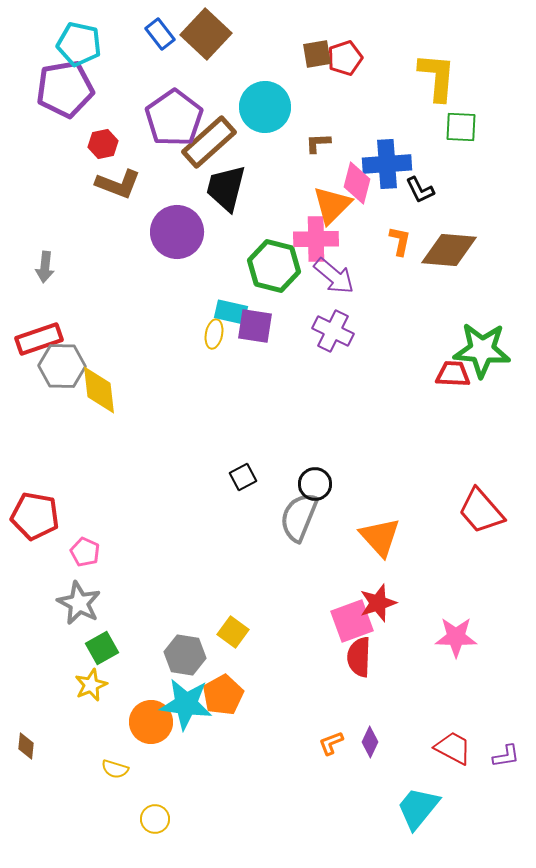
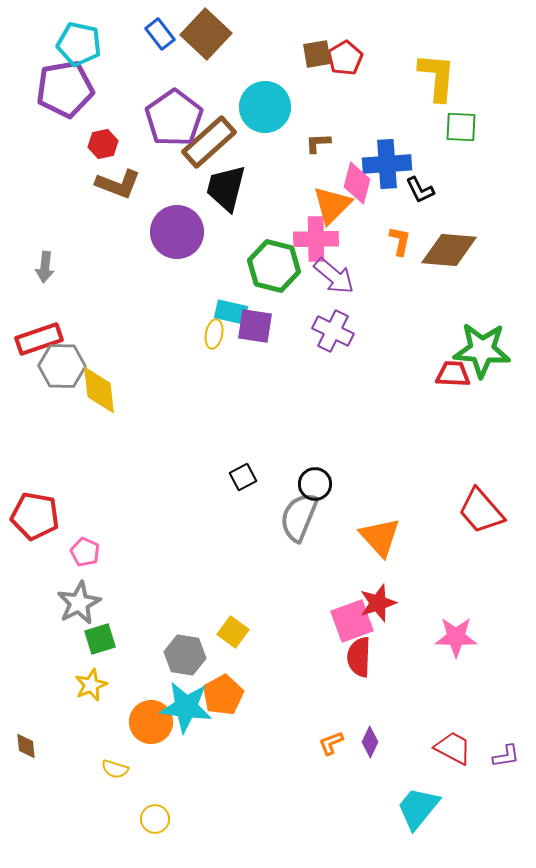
red pentagon at (345, 58): rotated 12 degrees counterclockwise
gray star at (79, 603): rotated 18 degrees clockwise
green square at (102, 648): moved 2 px left, 9 px up; rotated 12 degrees clockwise
cyan star at (186, 704): moved 3 px down
brown diamond at (26, 746): rotated 12 degrees counterclockwise
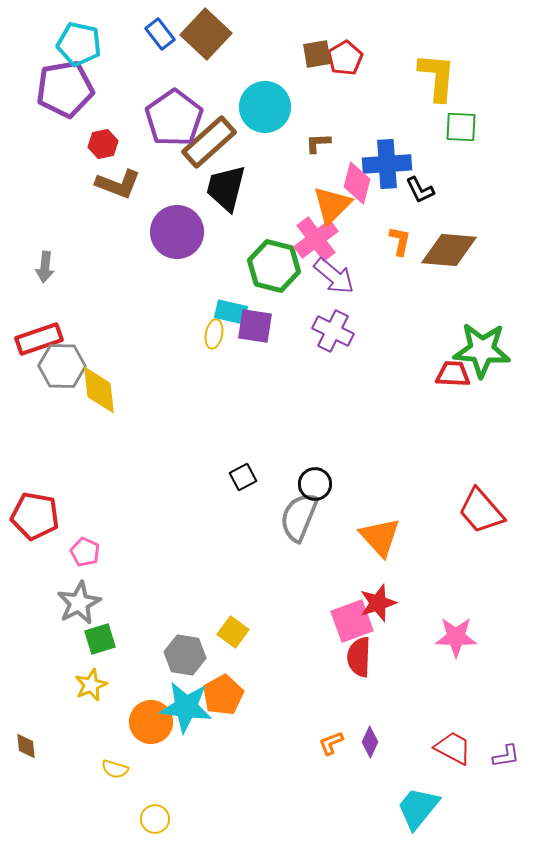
pink cross at (316, 239): rotated 36 degrees counterclockwise
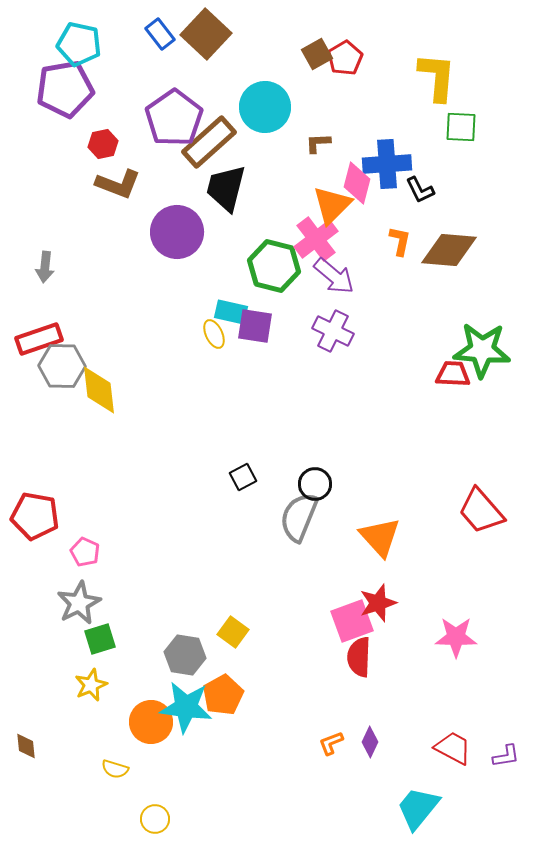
brown square at (317, 54): rotated 20 degrees counterclockwise
yellow ellipse at (214, 334): rotated 36 degrees counterclockwise
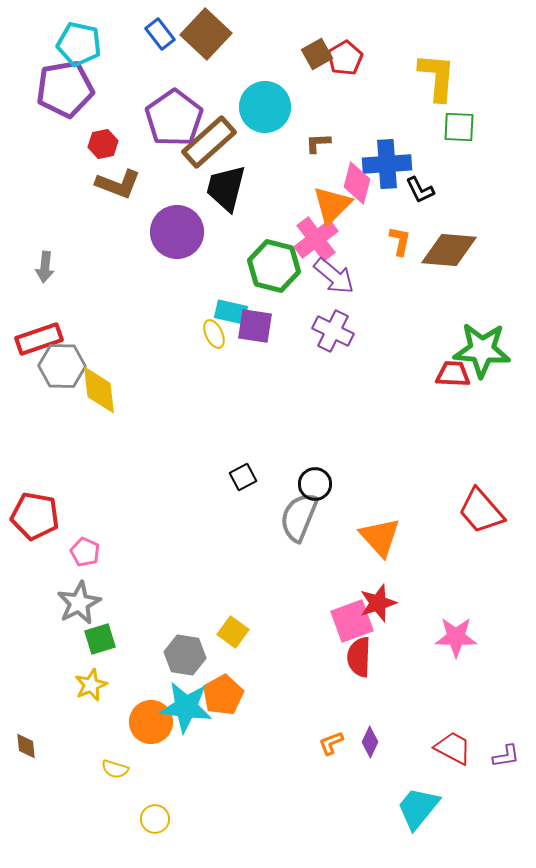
green square at (461, 127): moved 2 px left
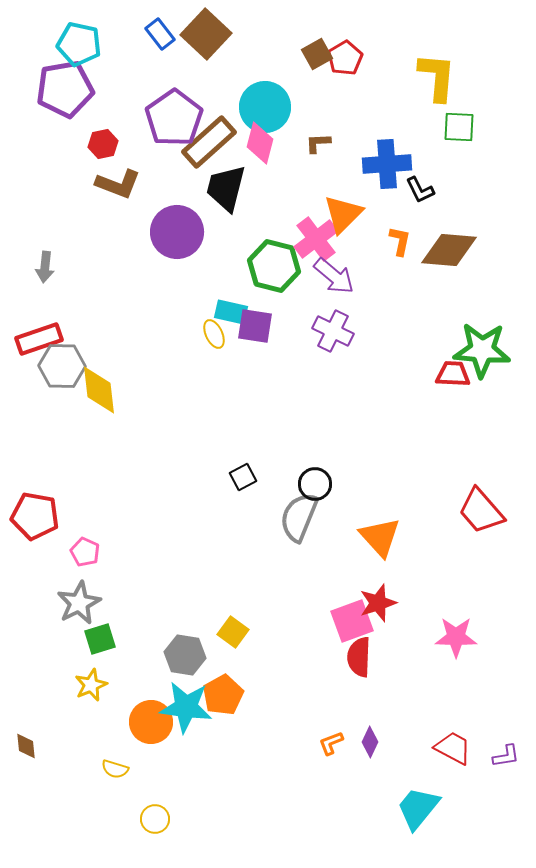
pink diamond at (357, 183): moved 97 px left, 40 px up
orange triangle at (332, 205): moved 11 px right, 9 px down
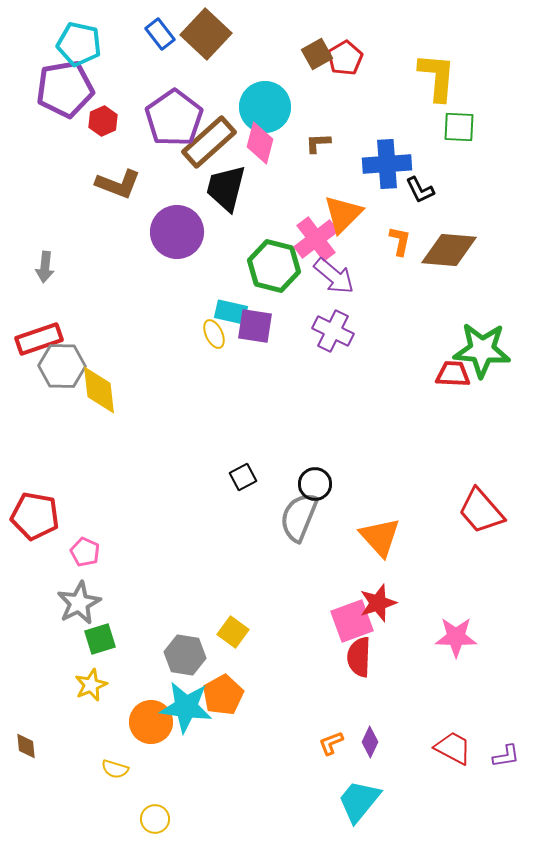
red hexagon at (103, 144): moved 23 px up; rotated 12 degrees counterclockwise
cyan trapezoid at (418, 808): moved 59 px left, 7 px up
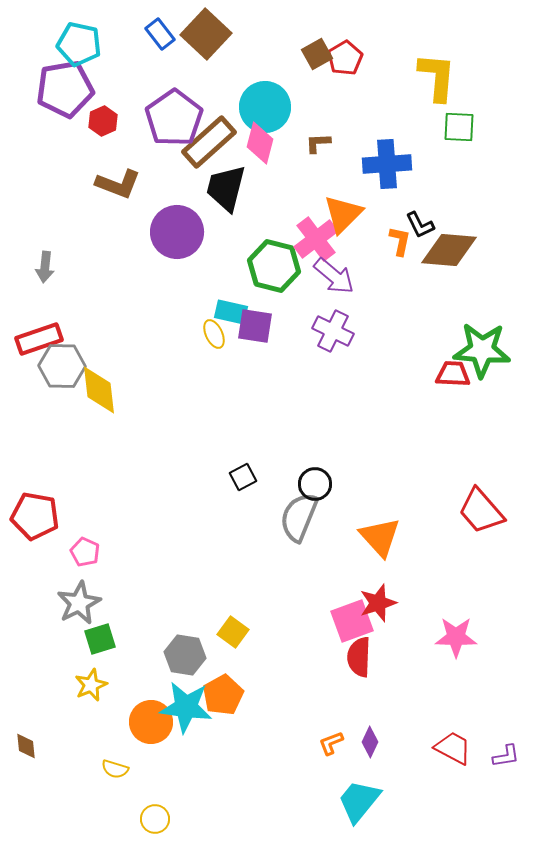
black L-shape at (420, 190): moved 35 px down
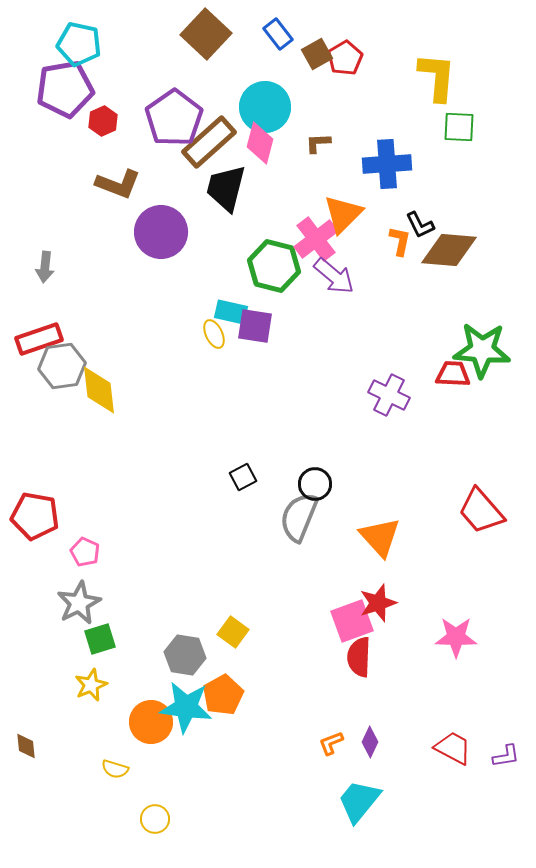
blue rectangle at (160, 34): moved 118 px right
purple circle at (177, 232): moved 16 px left
purple cross at (333, 331): moved 56 px right, 64 px down
gray hexagon at (62, 366): rotated 9 degrees counterclockwise
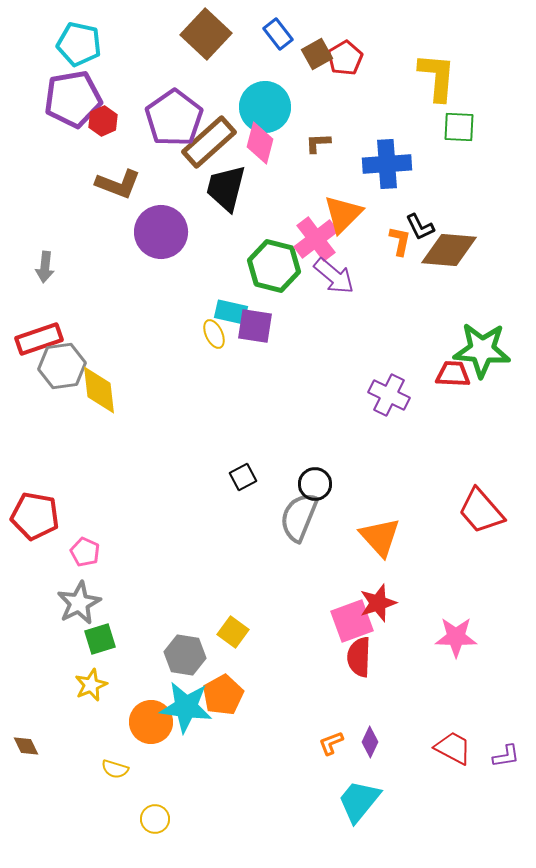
purple pentagon at (65, 89): moved 8 px right, 10 px down
black L-shape at (420, 225): moved 2 px down
brown diamond at (26, 746): rotated 20 degrees counterclockwise
